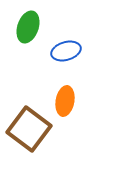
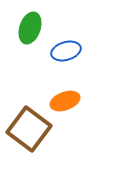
green ellipse: moved 2 px right, 1 px down
orange ellipse: rotated 60 degrees clockwise
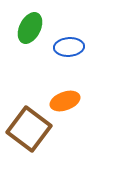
green ellipse: rotated 8 degrees clockwise
blue ellipse: moved 3 px right, 4 px up; rotated 12 degrees clockwise
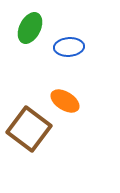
orange ellipse: rotated 52 degrees clockwise
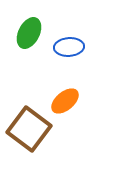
green ellipse: moved 1 px left, 5 px down
orange ellipse: rotated 72 degrees counterclockwise
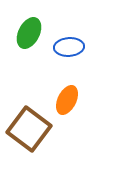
orange ellipse: moved 2 px right, 1 px up; rotated 24 degrees counterclockwise
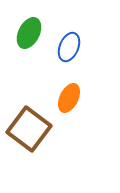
blue ellipse: rotated 64 degrees counterclockwise
orange ellipse: moved 2 px right, 2 px up
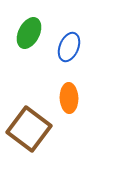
orange ellipse: rotated 28 degrees counterclockwise
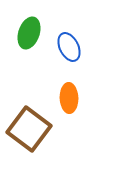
green ellipse: rotated 8 degrees counterclockwise
blue ellipse: rotated 48 degrees counterclockwise
